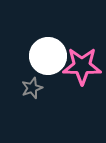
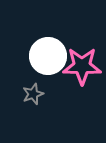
gray star: moved 1 px right, 6 px down
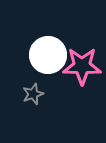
white circle: moved 1 px up
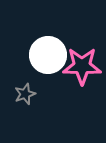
gray star: moved 8 px left
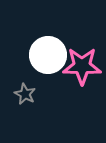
gray star: rotated 25 degrees counterclockwise
